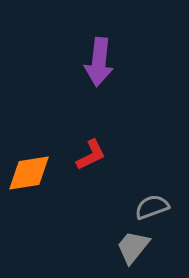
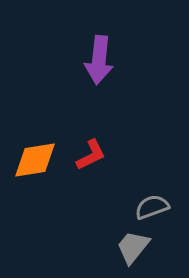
purple arrow: moved 2 px up
orange diamond: moved 6 px right, 13 px up
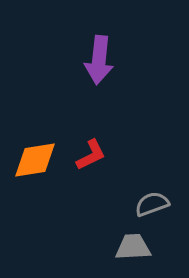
gray semicircle: moved 3 px up
gray trapezoid: rotated 48 degrees clockwise
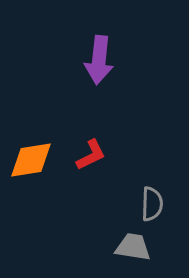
orange diamond: moved 4 px left
gray semicircle: rotated 112 degrees clockwise
gray trapezoid: rotated 12 degrees clockwise
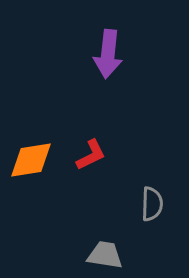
purple arrow: moved 9 px right, 6 px up
gray trapezoid: moved 28 px left, 8 px down
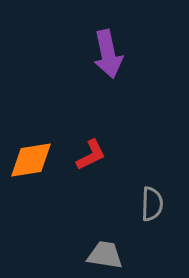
purple arrow: rotated 18 degrees counterclockwise
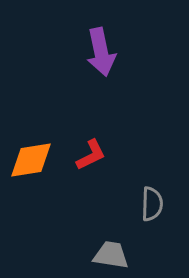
purple arrow: moved 7 px left, 2 px up
gray trapezoid: moved 6 px right
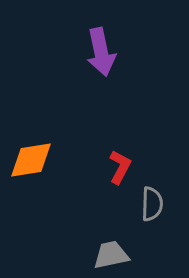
red L-shape: moved 29 px right, 12 px down; rotated 36 degrees counterclockwise
gray trapezoid: rotated 21 degrees counterclockwise
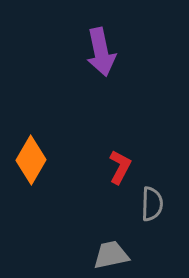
orange diamond: rotated 51 degrees counterclockwise
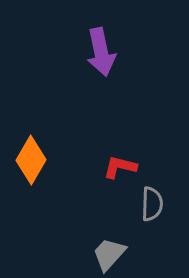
red L-shape: rotated 104 degrees counterclockwise
gray trapezoid: moved 2 px left, 1 px up; rotated 36 degrees counterclockwise
